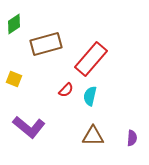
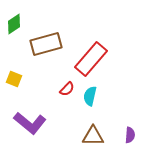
red semicircle: moved 1 px right, 1 px up
purple L-shape: moved 1 px right, 4 px up
purple semicircle: moved 2 px left, 3 px up
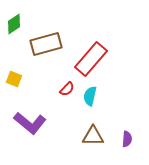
purple semicircle: moved 3 px left, 4 px down
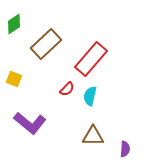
brown rectangle: rotated 28 degrees counterclockwise
purple semicircle: moved 2 px left, 10 px down
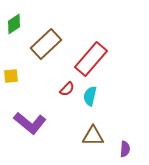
yellow square: moved 3 px left, 3 px up; rotated 28 degrees counterclockwise
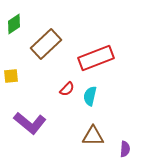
red rectangle: moved 5 px right, 1 px up; rotated 28 degrees clockwise
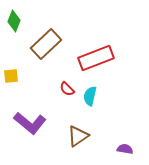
green diamond: moved 3 px up; rotated 35 degrees counterclockwise
red semicircle: rotated 91 degrees clockwise
brown triangle: moved 15 px left; rotated 35 degrees counterclockwise
purple semicircle: rotated 84 degrees counterclockwise
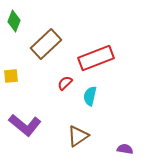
red semicircle: moved 2 px left, 6 px up; rotated 91 degrees clockwise
purple L-shape: moved 5 px left, 2 px down
